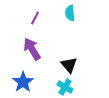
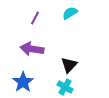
cyan semicircle: rotated 63 degrees clockwise
purple arrow: rotated 50 degrees counterclockwise
black triangle: rotated 24 degrees clockwise
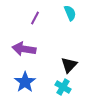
cyan semicircle: rotated 98 degrees clockwise
purple arrow: moved 8 px left
blue star: moved 2 px right
cyan cross: moved 2 px left
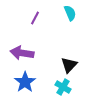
purple arrow: moved 2 px left, 4 px down
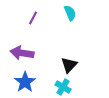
purple line: moved 2 px left
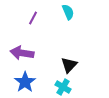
cyan semicircle: moved 2 px left, 1 px up
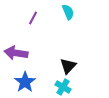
purple arrow: moved 6 px left
black triangle: moved 1 px left, 1 px down
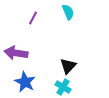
blue star: rotated 10 degrees counterclockwise
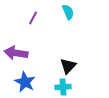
cyan cross: rotated 35 degrees counterclockwise
